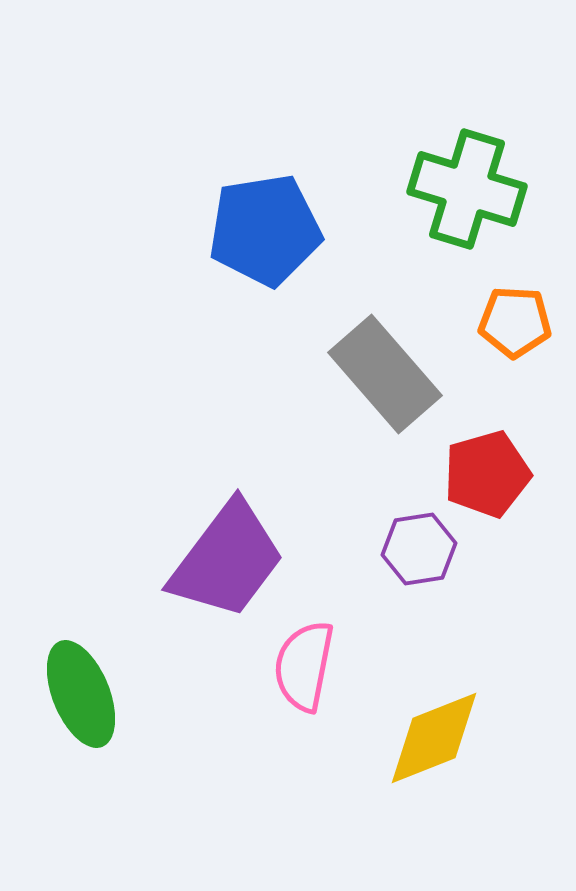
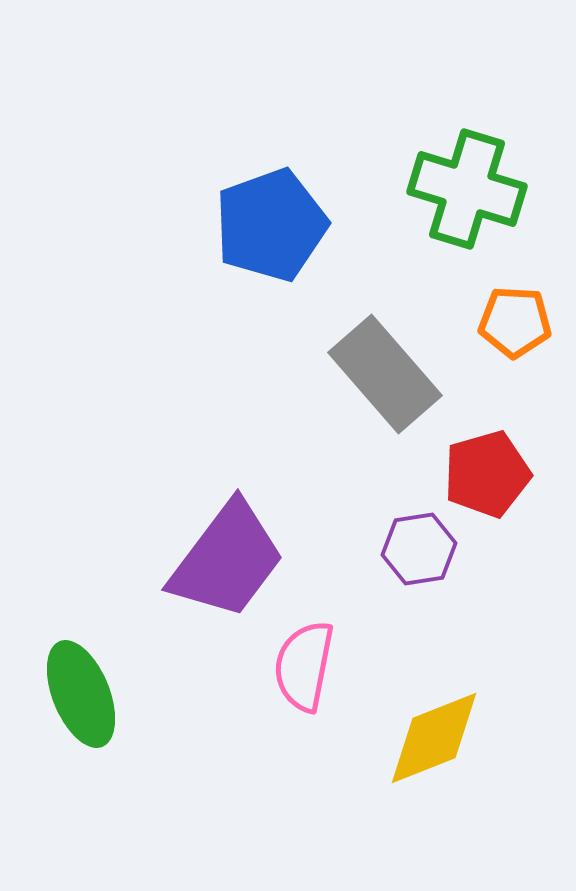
blue pentagon: moved 6 px right, 5 px up; rotated 11 degrees counterclockwise
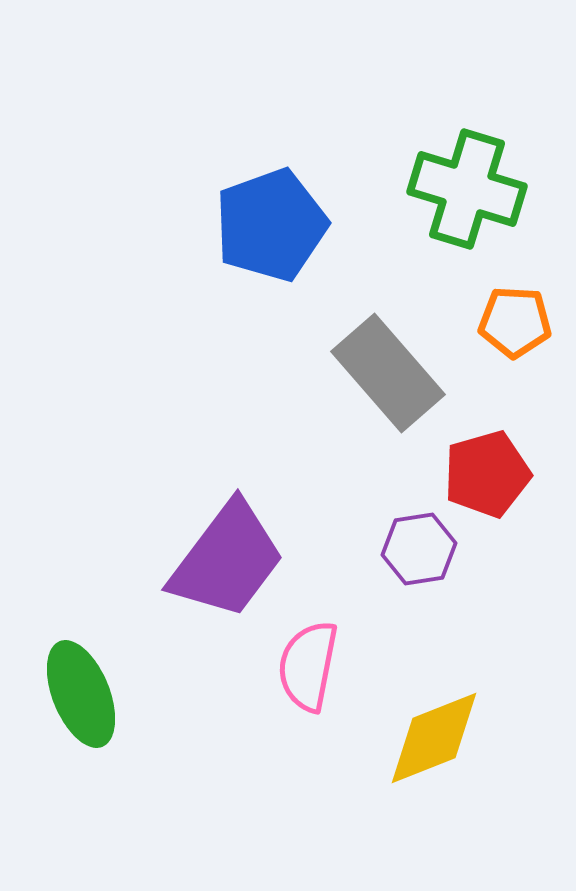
gray rectangle: moved 3 px right, 1 px up
pink semicircle: moved 4 px right
